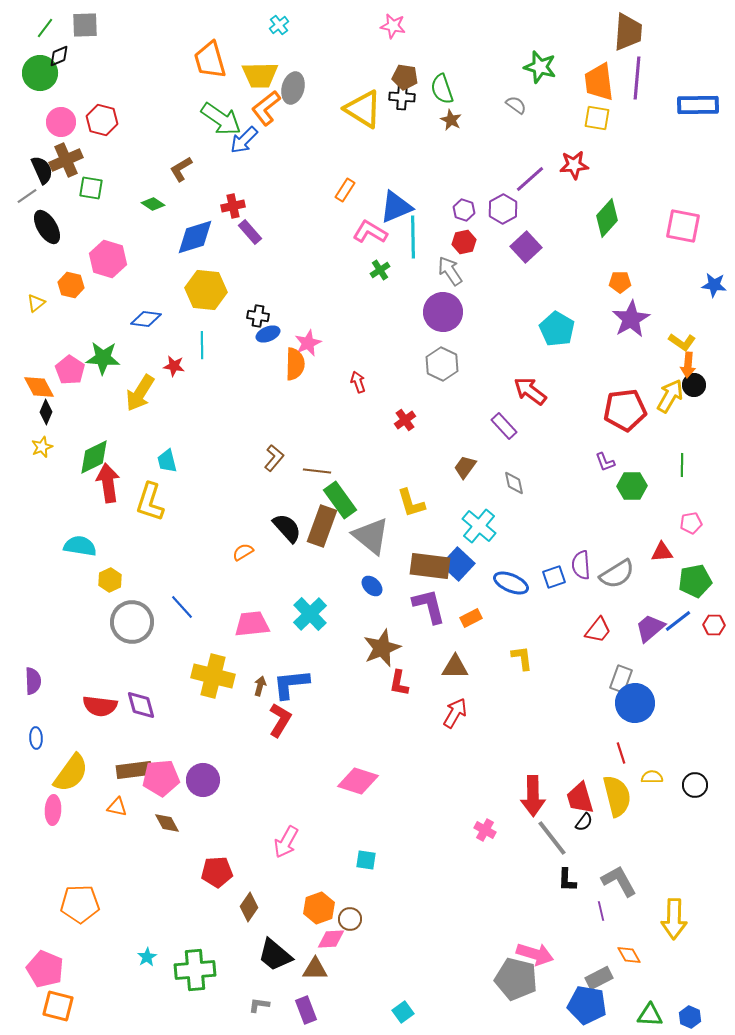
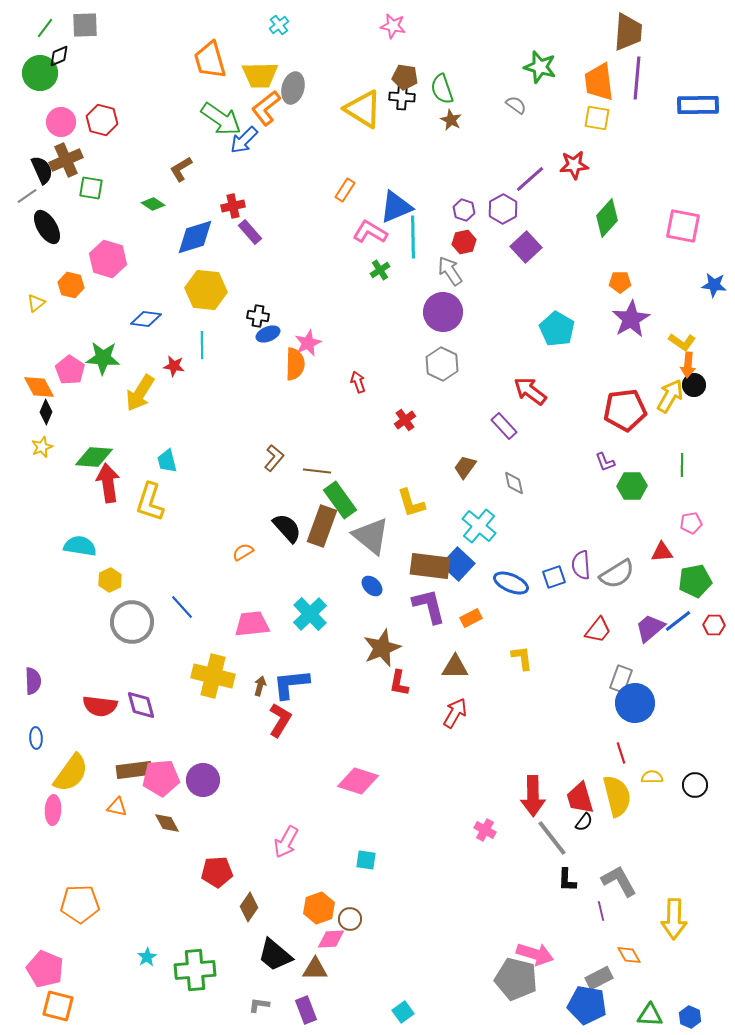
green diamond at (94, 457): rotated 30 degrees clockwise
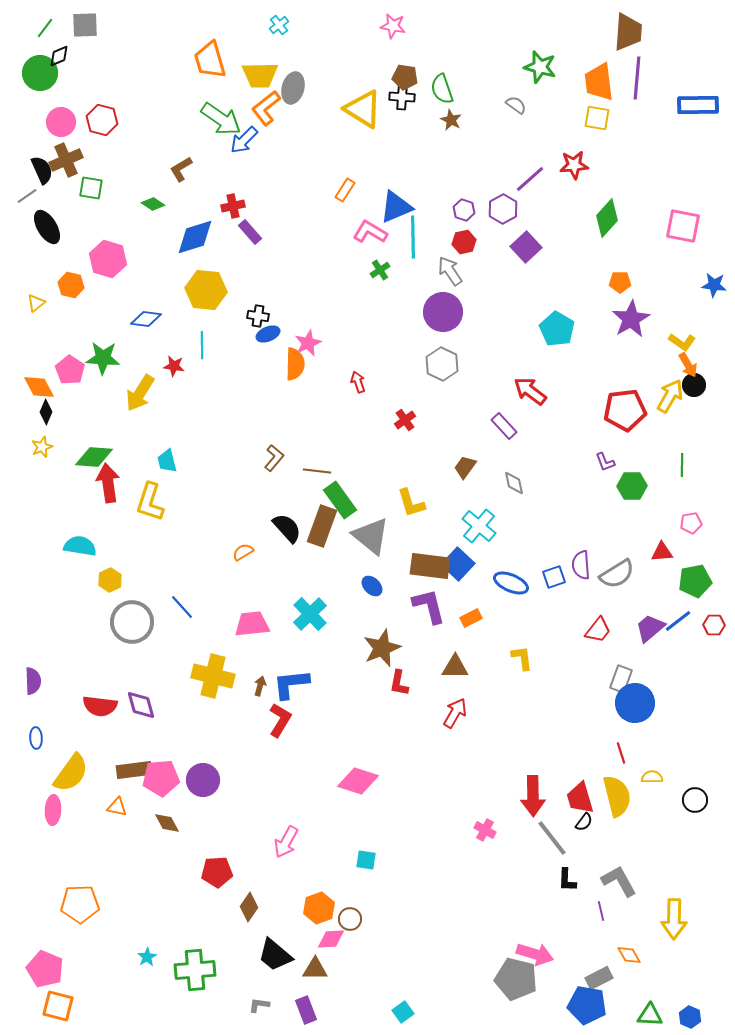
orange arrow at (688, 365): rotated 35 degrees counterclockwise
black circle at (695, 785): moved 15 px down
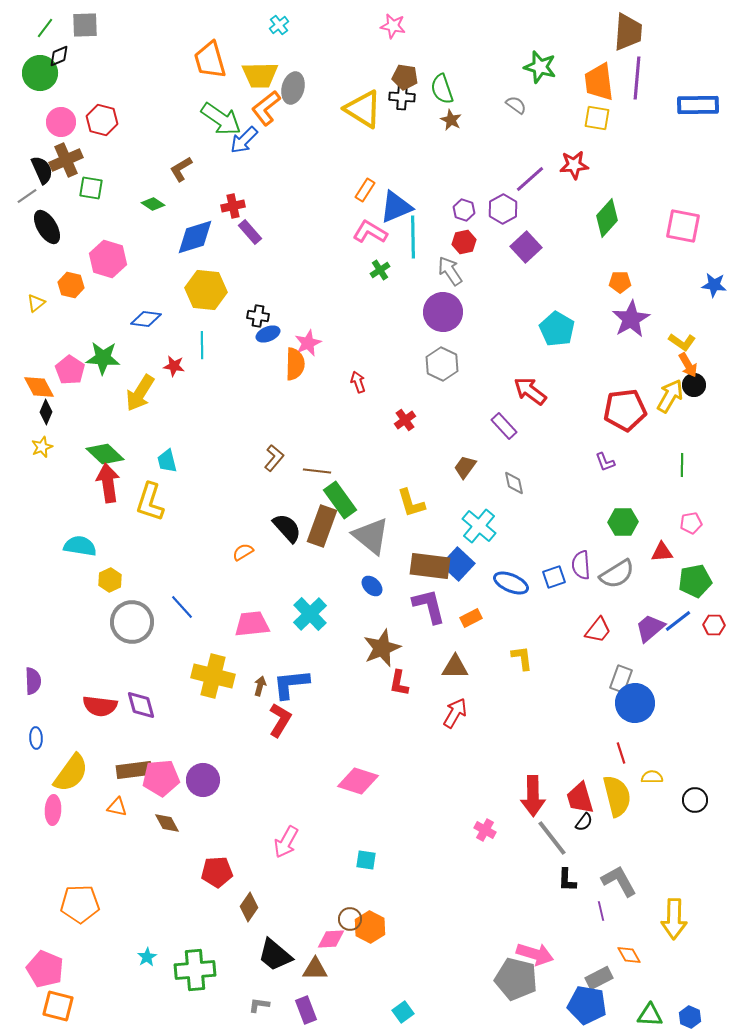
orange rectangle at (345, 190): moved 20 px right
green diamond at (94, 457): moved 11 px right, 3 px up; rotated 39 degrees clockwise
green hexagon at (632, 486): moved 9 px left, 36 px down
orange hexagon at (319, 908): moved 51 px right, 19 px down; rotated 12 degrees counterclockwise
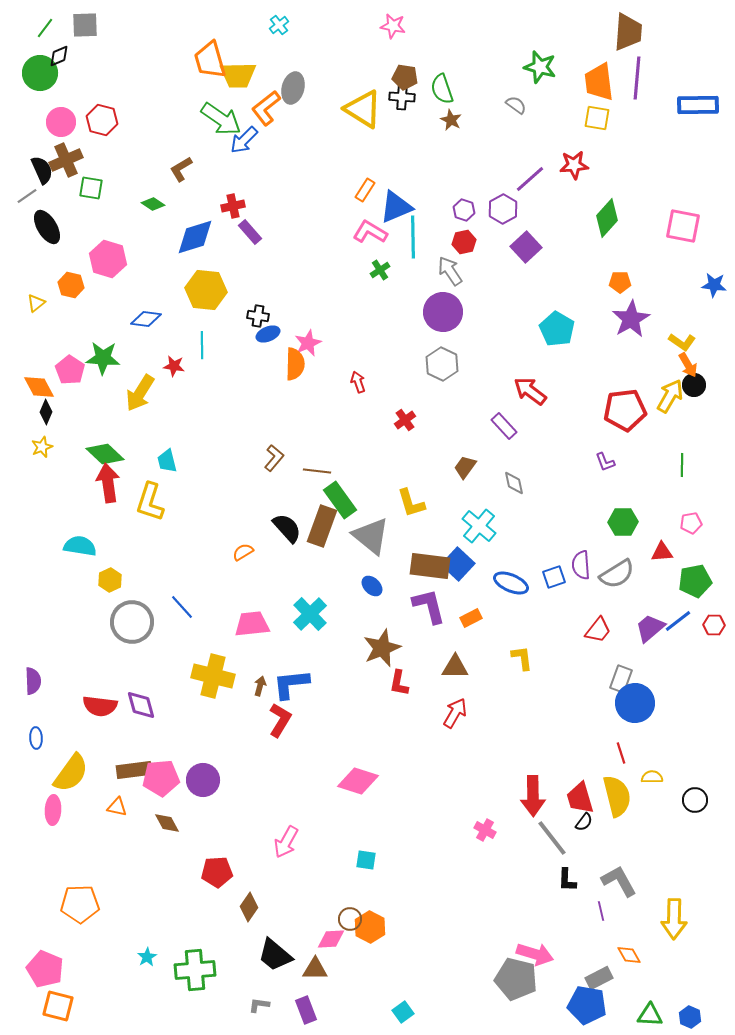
yellow trapezoid at (260, 75): moved 22 px left
